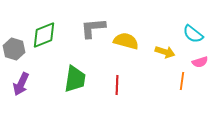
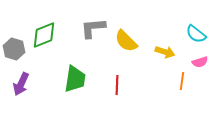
cyan semicircle: moved 3 px right
yellow semicircle: rotated 150 degrees counterclockwise
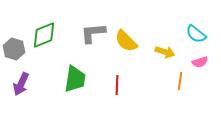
gray L-shape: moved 5 px down
orange line: moved 2 px left
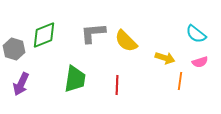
yellow arrow: moved 6 px down
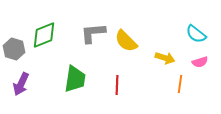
orange line: moved 3 px down
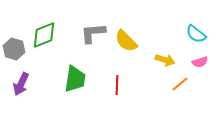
yellow arrow: moved 2 px down
orange line: rotated 42 degrees clockwise
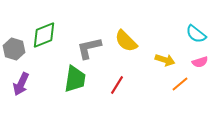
gray L-shape: moved 4 px left, 15 px down; rotated 8 degrees counterclockwise
red line: rotated 30 degrees clockwise
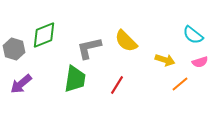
cyan semicircle: moved 3 px left, 1 px down
purple arrow: rotated 25 degrees clockwise
